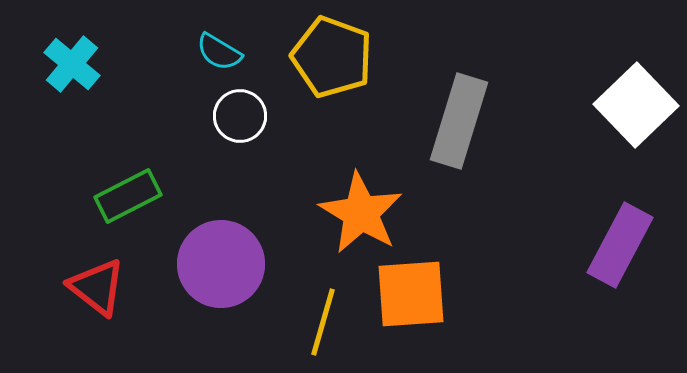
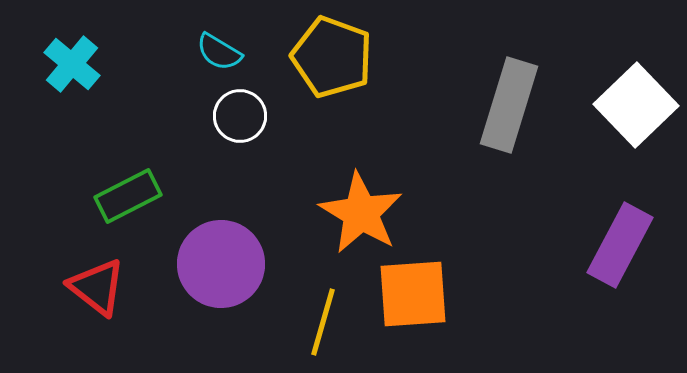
gray rectangle: moved 50 px right, 16 px up
orange square: moved 2 px right
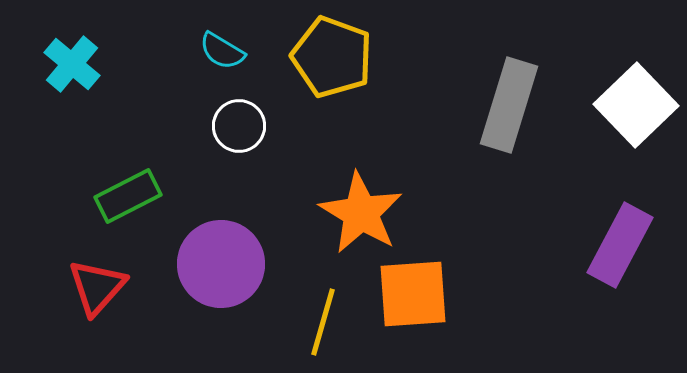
cyan semicircle: moved 3 px right, 1 px up
white circle: moved 1 px left, 10 px down
red triangle: rotated 34 degrees clockwise
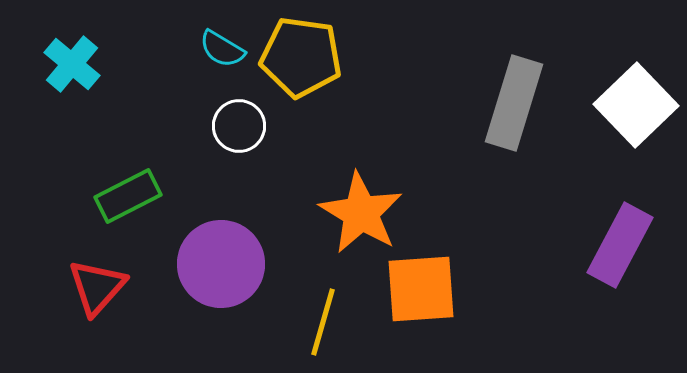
cyan semicircle: moved 2 px up
yellow pentagon: moved 31 px left; rotated 12 degrees counterclockwise
gray rectangle: moved 5 px right, 2 px up
orange square: moved 8 px right, 5 px up
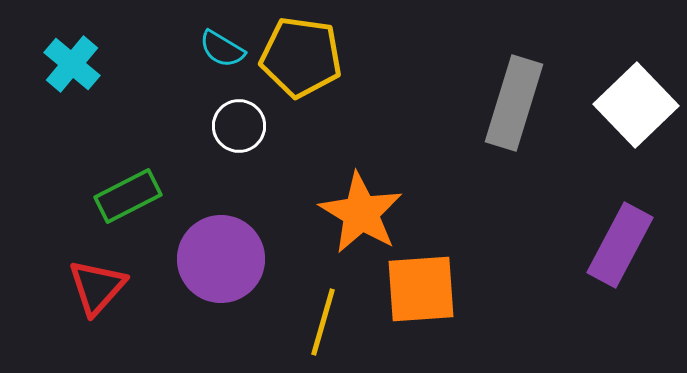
purple circle: moved 5 px up
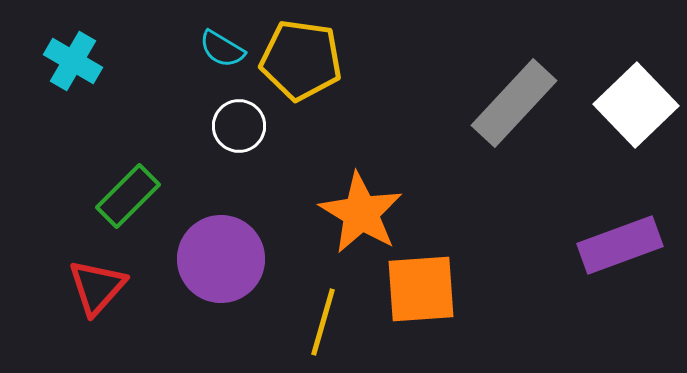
yellow pentagon: moved 3 px down
cyan cross: moved 1 px right, 3 px up; rotated 10 degrees counterclockwise
gray rectangle: rotated 26 degrees clockwise
green rectangle: rotated 18 degrees counterclockwise
purple rectangle: rotated 42 degrees clockwise
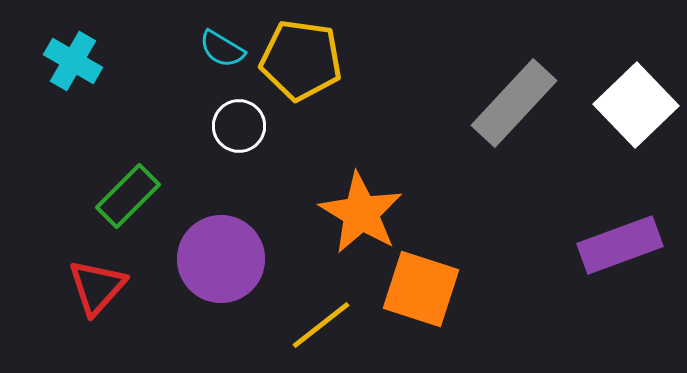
orange square: rotated 22 degrees clockwise
yellow line: moved 2 px left, 3 px down; rotated 36 degrees clockwise
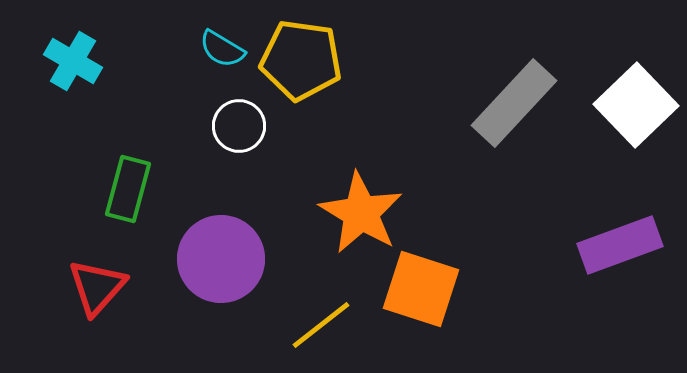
green rectangle: moved 7 px up; rotated 30 degrees counterclockwise
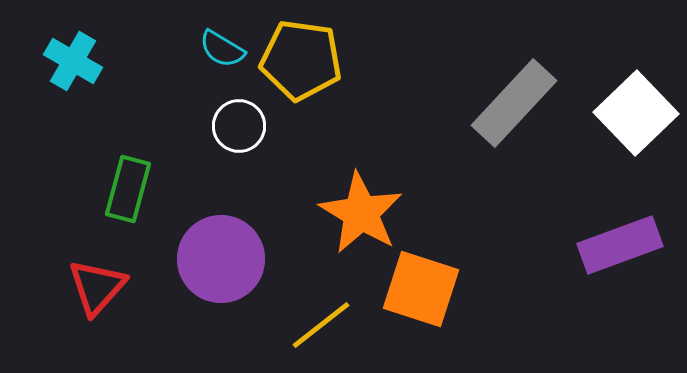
white square: moved 8 px down
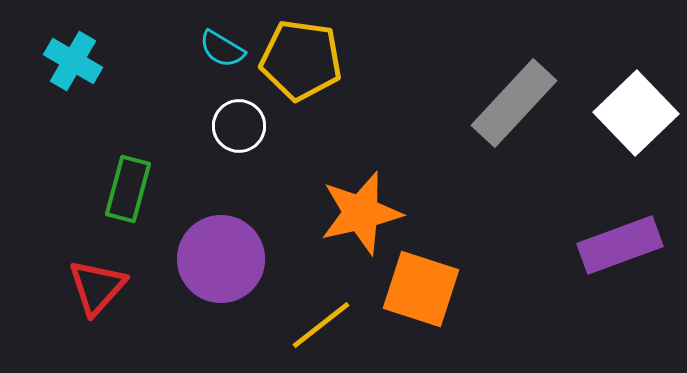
orange star: rotated 28 degrees clockwise
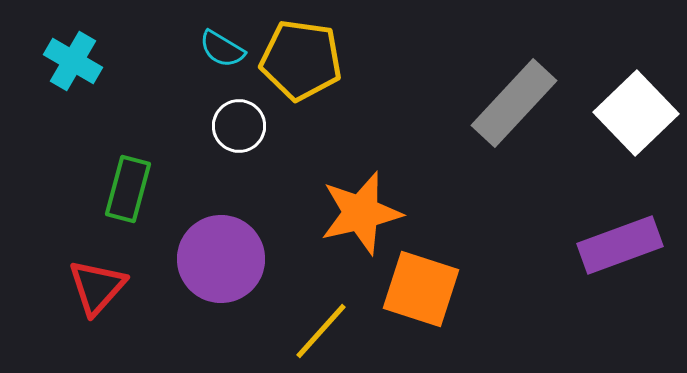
yellow line: moved 6 px down; rotated 10 degrees counterclockwise
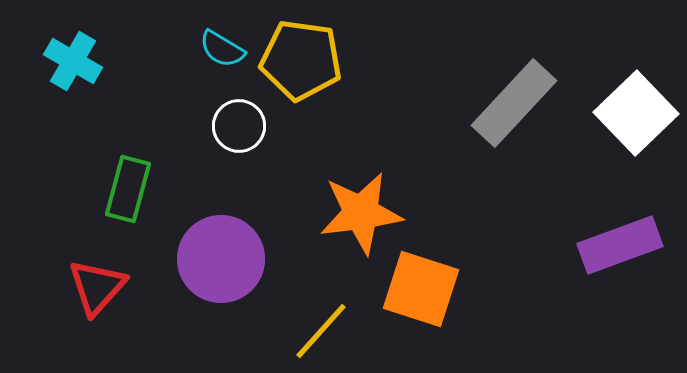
orange star: rotated 6 degrees clockwise
